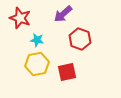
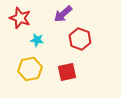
yellow hexagon: moved 7 px left, 5 px down
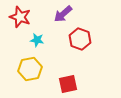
red star: moved 1 px up
red square: moved 1 px right, 12 px down
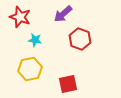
cyan star: moved 2 px left
